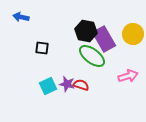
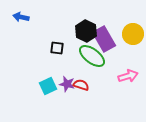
black hexagon: rotated 15 degrees clockwise
black square: moved 15 px right
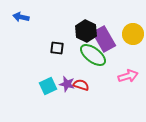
green ellipse: moved 1 px right, 1 px up
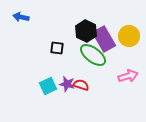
yellow circle: moved 4 px left, 2 px down
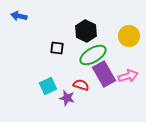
blue arrow: moved 2 px left, 1 px up
purple rectangle: moved 35 px down
green ellipse: rotated 68 degrees counterclockwise
purple star: moved 14 px down
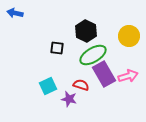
blue arrow: moved 4 px left, 3 px up
purple star: moved 2 px right, 1 px down
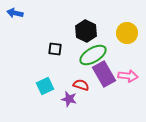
yellow circle: moved 2 px left, 3 px up
black square: moved 2 px left, 1 px down
pink arrow: rotated 24 degrees clockwise
cyan square: moved 3 px left
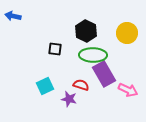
blue arrow: moved 2 px left, 3 px down
green ellipse: rotated 32 degrees clockwise
pink arrow: moved 14 px down; rotated 18 degrees clockwise
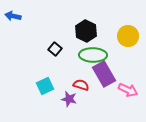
yellow circle: moved 1 px right, 3 px down
black square: rotated 32 degrees clockwise
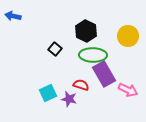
cyan square: moved 3 px right, 7 px down
